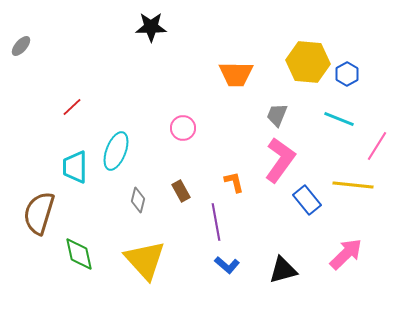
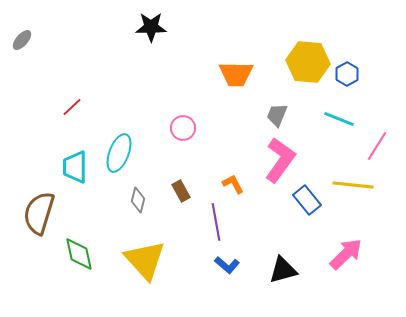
gray ellipse: moved 1 px right, 6 px up
cyan ellipse: moved 3 px right, 2 px down
orange L-shape: moved 1 px left, 2 px down; rotated 15 degrees counterclockwise
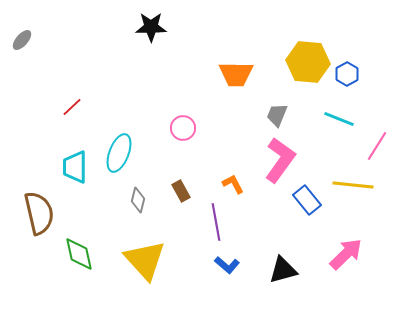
brown semicircle: rotated 150 degrees clockwise
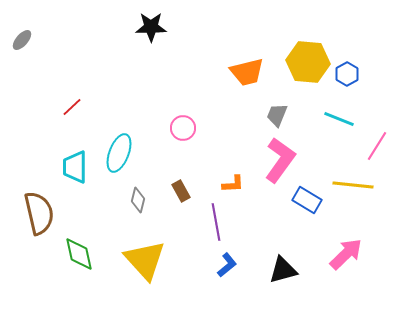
orange trapezoid: moved 11 px right, 2 px up; rotated 15 degrees counterclockwise
orange L-shape: rotated 115 degrees clockwise
blue rectangle: rotated 20 degrees counterclockwise
blue L-shape: rotated 80 degrees counterclockwise
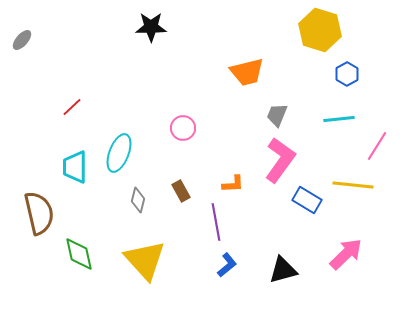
yellow hexagon: moved 12 px right, 32 px up; rotated 12 degrees clockwise
cyan line: rotated 28 degrees counterclockwise
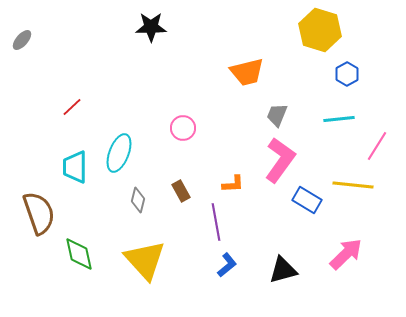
brown semicircle: rotated 6 degrees counterclockwise
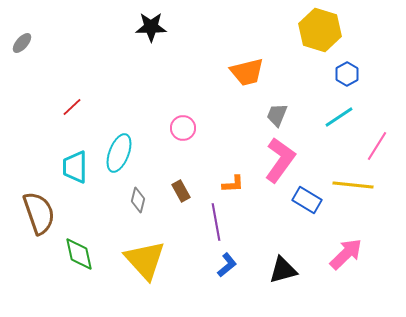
gray ellipse: moved 3 px down
cyan line: moved 2 px up; rotated 28 degrees counterclockwise
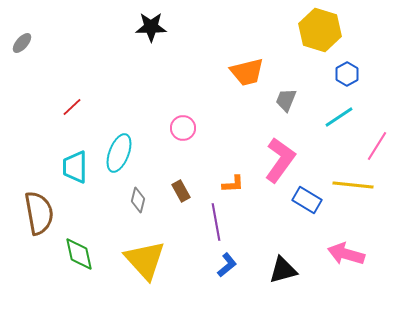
gray trapezoid: moved 9 px right, 15 px up
brown semicircle: rotated 9 degrees clockwise
pink arrow: rotated 120 degrees counterclockwise
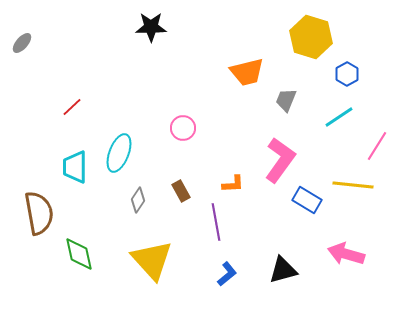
yellow hexagon: moved 9 px left, 7 px down
gray diamond: rotated 20 degrees clockwise
yellow triangle: moved 7 px right
blue L-shape: moved 9 px down
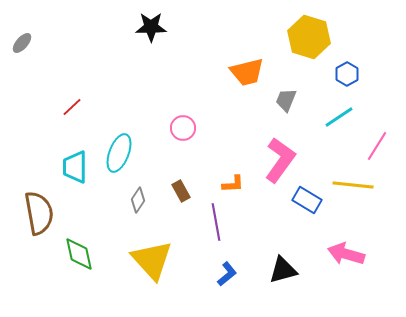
yellow hexagon: moved 2 px left
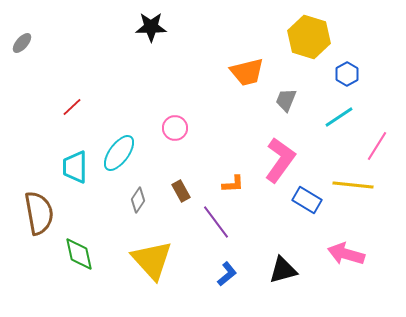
pink circle: moved 8 px left
cyan ellipse: rotated 15 degrees clockwise
purple line: rotated 27 degrees counterclockwise
